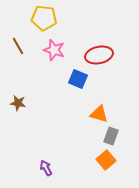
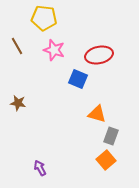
brown line: moved 1 px left
orange triangle: moved 2 px left
purple arrow: moved 6 px left
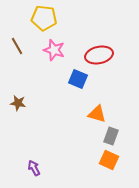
orange square: moved 3 px right; rotated 24 degrees counterclockwise
purple arrow: moved 6 px left
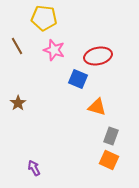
red ellipse: moved 1 px left, 1 px down
brown star: rotated 28 degrees clockwise
orange triangle: moved 7 px up
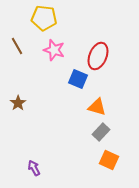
red ellipse: rotated 56 degrees counterclockwise
gray rectangle: moved 10 px left, 4 px up; rotated 24 degrees clockwise
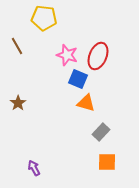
pink star: moved 13 px right, 5 px down
orange triangle: moved 11 px left, 4 px up
orange square: moved 2 px left, 2 px down; rotated 24 degrees counterclockwise
